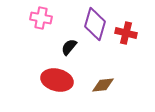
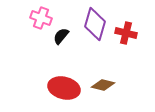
pink cross: rotated 10 degrees clockwise
black semicircle: moved 8 px left, 11 px up
red ellipse: moved 7 px right, 8 px down
brown diamond: rotated 20 degrees clockwise
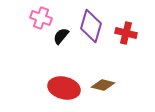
purple diamond: moved 4 px left, 2 px down
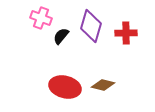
red cross: rotated 15 degrees counterclockwise
red ellipse: moved 1 px right, 1 px up
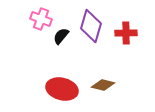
pink cross: moved 1 px down
red ellipse: moved 3 px left, 2 px down
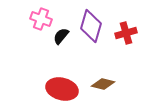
red cross: rotated 15 degrees counterclockwise
brown diamond: moved 1 px up
